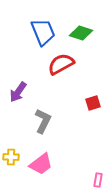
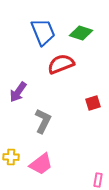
red semicircle: rotated 8 degrees clockwise
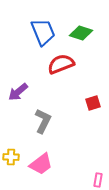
purple arrow: rotated 15 degrees clockwise
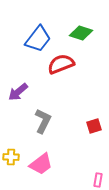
blue trapezoid: moved 5 px left, 7 px down; rotated 60 degrees clockwise
red square: moved 1 px right, 23 px down
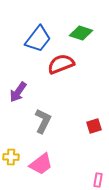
purple arrow: rotated 15 degrees counterclockwise
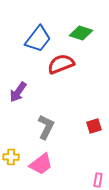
gray L-shape: moved 3 px right, 6 px down
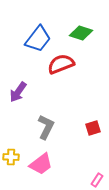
red square: moved 1 px left, 2 px down
pink rectangle: moved 1 px left; rotated 24 degrees clockwise
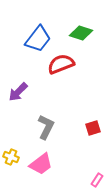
purple arrow: rotated 10 degrees clockwise
yellow cross: rotated 21 degrees clockwise
